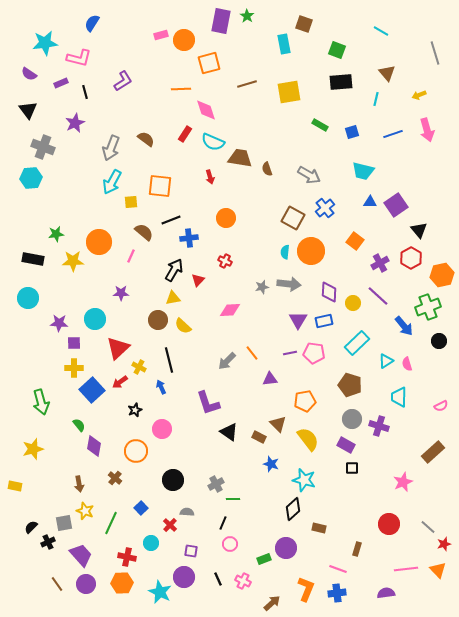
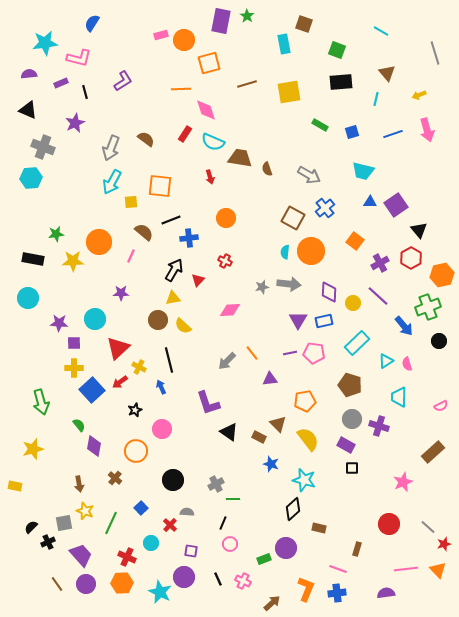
purple semicircle at (29, 74): rotated 140 degrees clockwise
black triangle at (28, 110): rotated 30 degrees counterclockwise
red cross at (127, 557): rotated 12 degrees clockwise
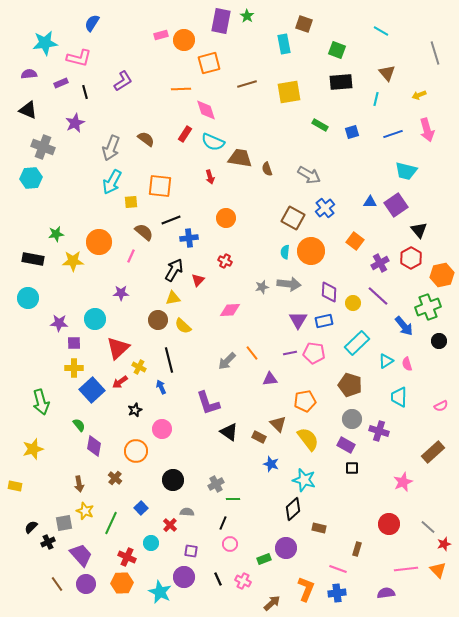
cyan trapezoid at (363, 171): moved 43 px right
purple cross at (379, 426): moved 5 px down
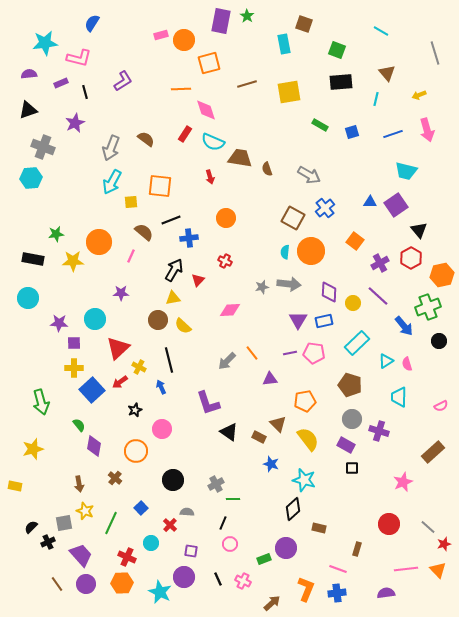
black triangle at (28, 110): rotated 42 degrees counterclockwise
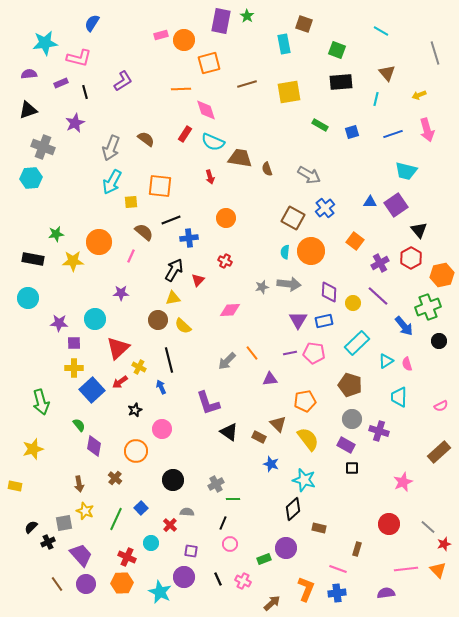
brown rectangle at (433, 452): moved 6 px right
green line at (111, 523): moved 5 px right, 4 px up
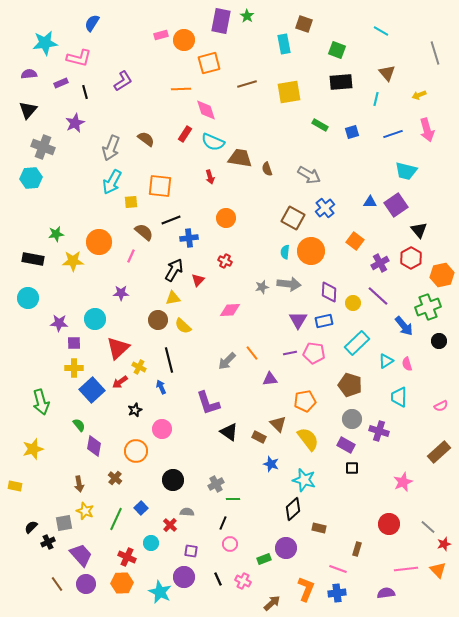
black triangle at (28, 110): rotated 30 degrees counterclockwise
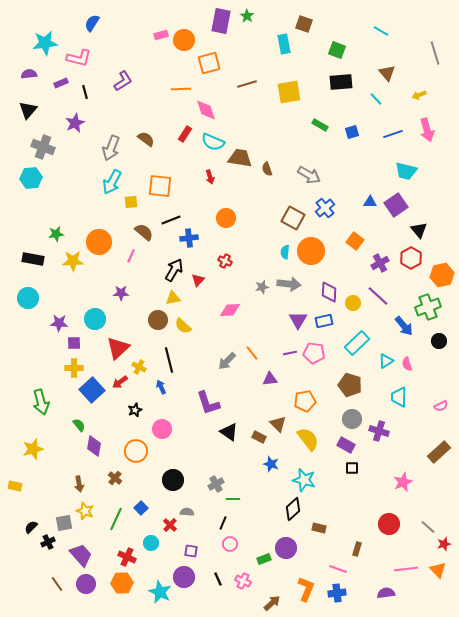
cyan line at (376, 99): rotated 56 degrees counterclockwise
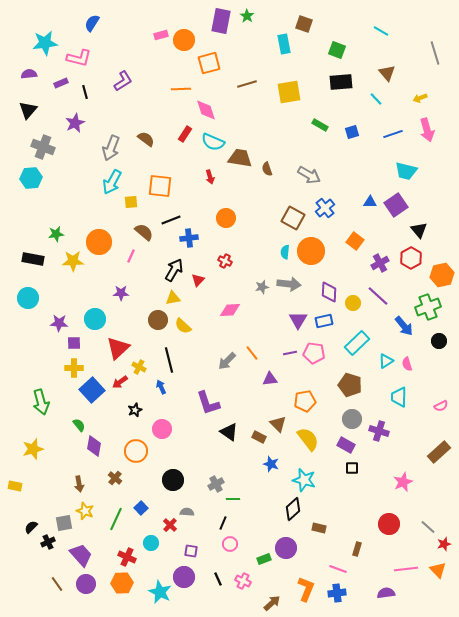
yellow arrow at (419, 95): moved 1 px right, 3 px down
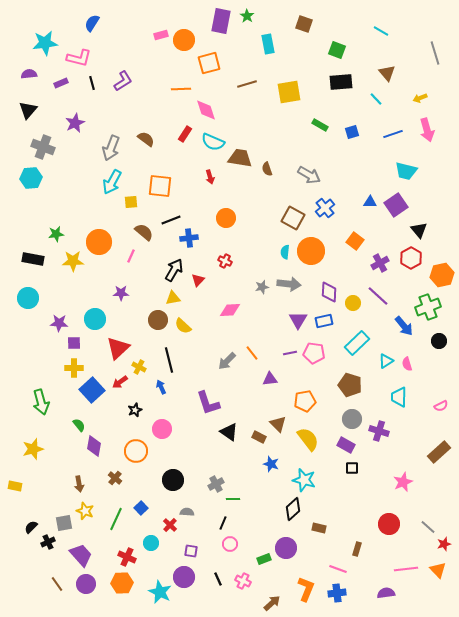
cyan rectangle at (284, 44): moved 16 px left
black line at (85, 92): moved 7 px right, 9 px up
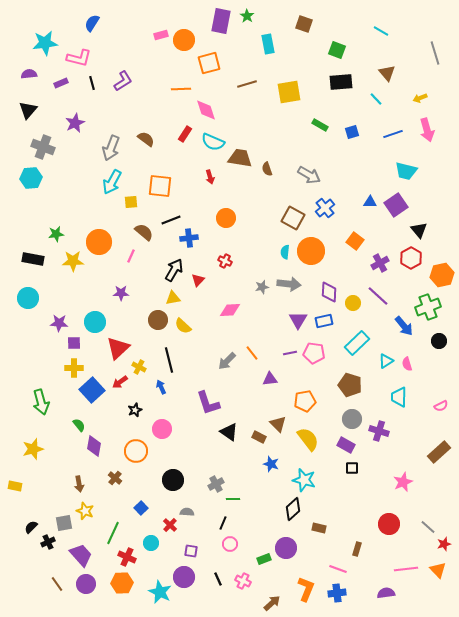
cyan circle at (95, 319): moved 3 px down
green line at (116, 519): moved 3 px left, 14 px down
